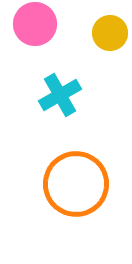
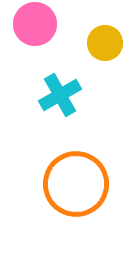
yellow circle: moved 5 px left, 10 px down
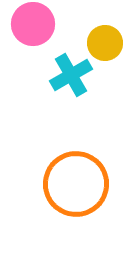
pink circle: moved 2 px left
cyan cross: moved 11 px right, 20 px up
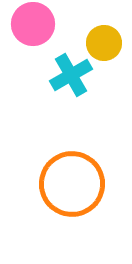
yellow circle: moved 1 px left
orange circle: moved 4 px left
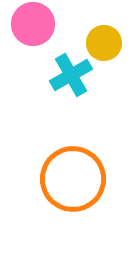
orange circle: moved 1 px right, 5 px up
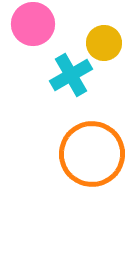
orange circle: moved 19 px right, 25 px up
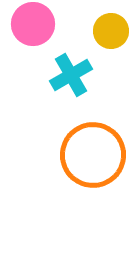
yellow circle: moved 7 px right, 12 px up
orange circle: moved 1 px right, 1 px down
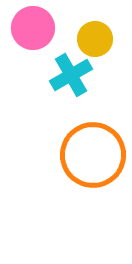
pink circle: moved 4 px down
yellow circle: moved 16 px left, 8 px down
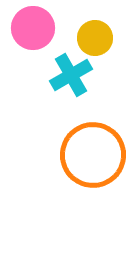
yellow circle: moved 1 px up
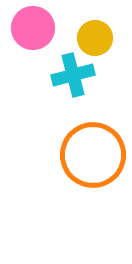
cyan cross: moved 2 px right; rotated 15 degrees clockwise
